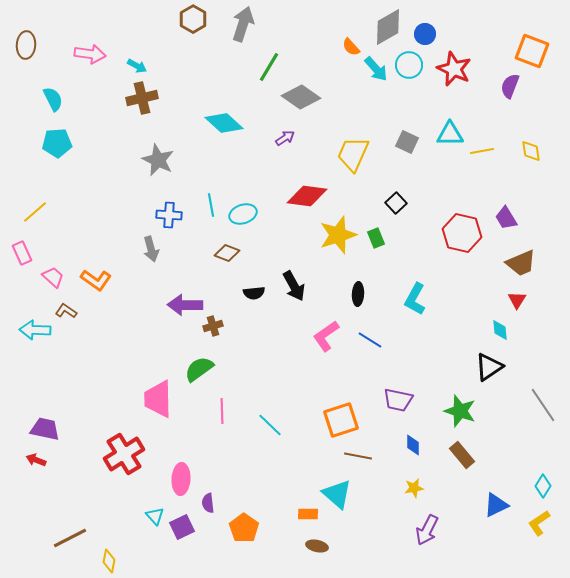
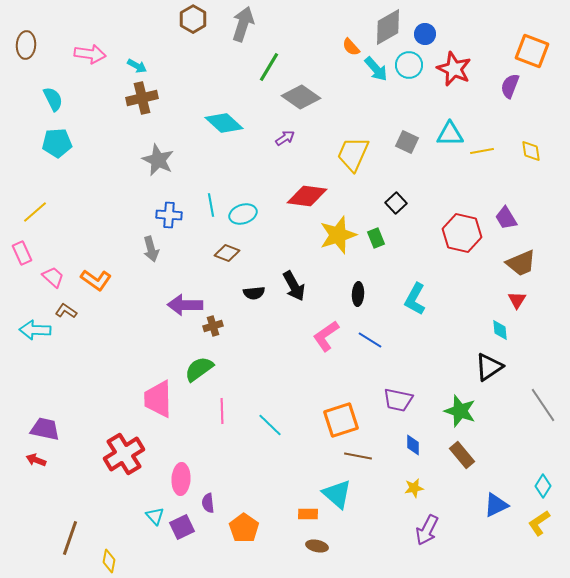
brown line at (70, 538): rotated 44 degrees counterclockwise
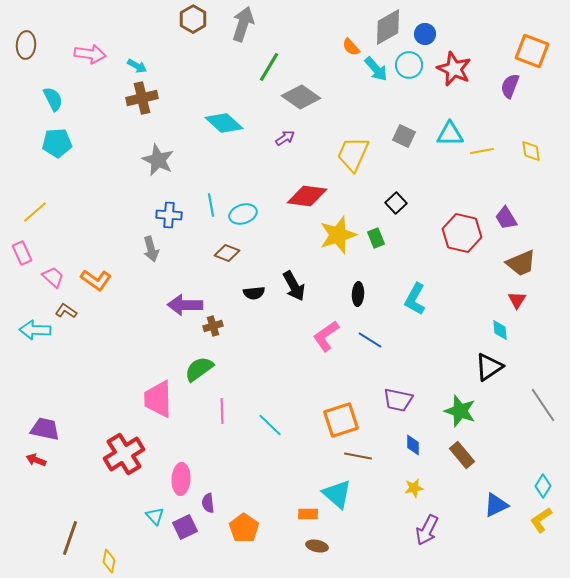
gray square at (407, 142): moved 3 px left, 6 px up
yellow L-shape at (539, 523): moved 2 px right, 3 px up
purple square at (182, 527): moved 3 px right
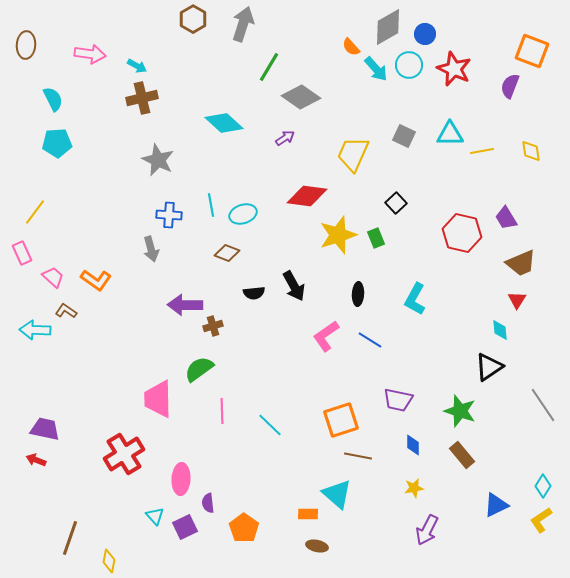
yellow line at (35, 212): rotated 12 degrees counterclockwise
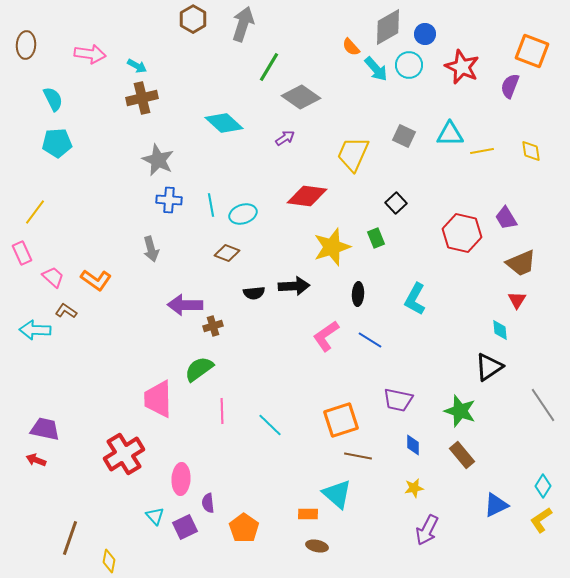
red star at (454, 69): moved 8 px right, 2 px up
blue cross at (169, 215): moved 15 px up
yellow star at (338, 235): moved 6 px left, 12 px down
black arrow at (294, 286): rotated 64 degrees counterclockwise
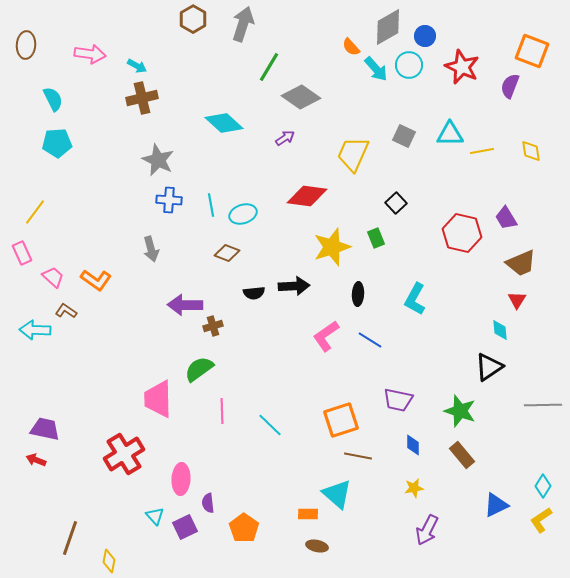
blue circle at (425, 34): moved 2 px down
gray line at (543, 405): rotated 57 degrees counterclockwise
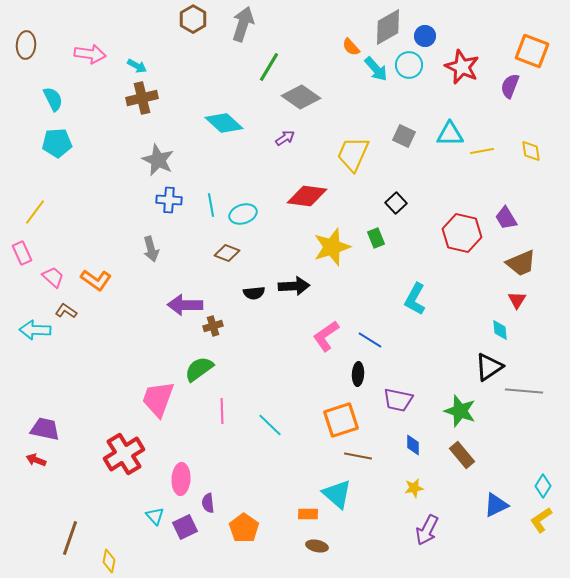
black ellipse at (358, 294): moved 80 px down
pink trapezoid at (158, 399): rotated 21 degrees clockwise
gray line at (543, 405): moved 19 px left, 14 px up; rotated 6 degrees clockwise
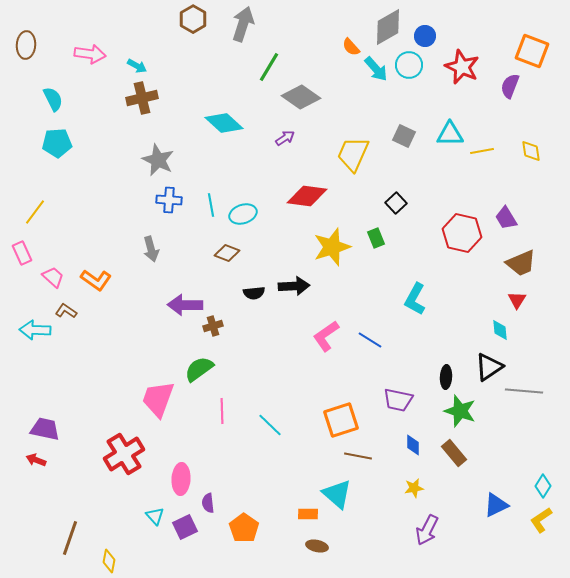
black ellipse at (358, 374): moved 88 px right, 3 px down
brown rectangle at (462, 455): moved 8 px left, 2 px up
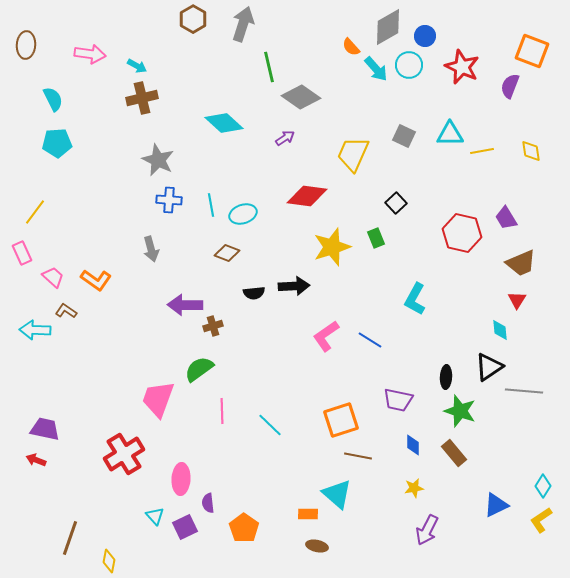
green line at (269, 67): rotated 44 degrees counterclockwise
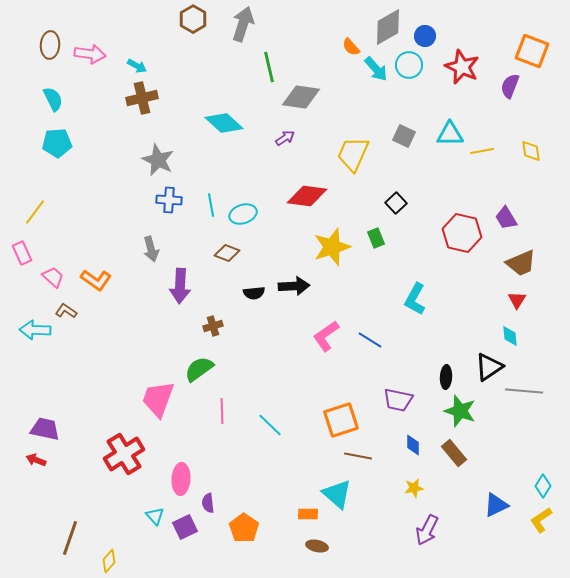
brown ellipse at (26, 45): moved 24 px right
gray diamond at (301, 97): rotated 27 degrees counterclockwise
purple arrow at (185, 305): moved 5 px left, 19 px up; rotated 88 degrees counterclockwise
cyan diamond at (500, 330): moved 10 px right, 6 px down
yellow diamond at (109, 561): rotated 30 degrees clockwise
